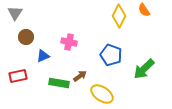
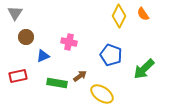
orange semicircle: moved 1 px left, 4 px down
green rectangle: moved 2 px left
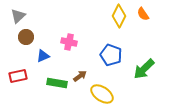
gray triangle: moved 3 px right, 3 px down; rotated 14 degrees clockwise
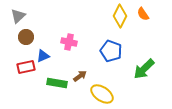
yellow diamond: moved 1 px right
blue pentagon: moved 4 px up
red rectangle: moved 8 px right, 9 px up
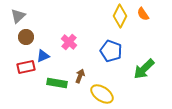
pink cross: rotated 28 degrees clockwise
brown arrow: rotated 32 degrees counterclockwise
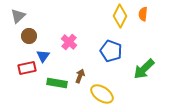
orange semicircle: rotated 40 degrees clockwise
brown circle: moved 3 px right, 1 px up
blue triangle: rotated 32 degrees counterclockwise
red rectangle: moved 1 px right, 1 px down
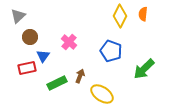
brown circle: moved 1 px right, 1 px down
green rectangle: rotated 36 degrees counterclockwise
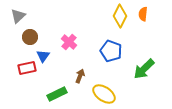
green rectangle: moved 11 px down
yellow ellipse: moved 2 px right
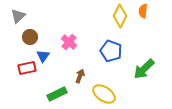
orange semicircle: moved 3 px up
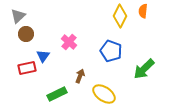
brown circle: moved 4 px left, 3 px up
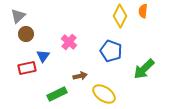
brown arrow: rotated 56 degrees clockwise
